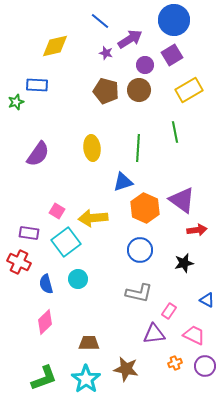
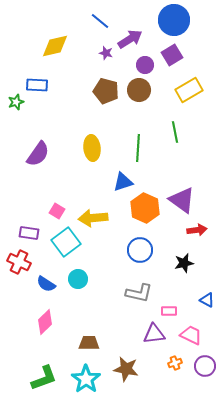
blue semicircle at (46, 284): rotated 42 degrees counterclockwise
pink rectangle at (169, 311): rotated 56 degrees clockwise
pink trapezoid at (194, 335): moved 3 px left
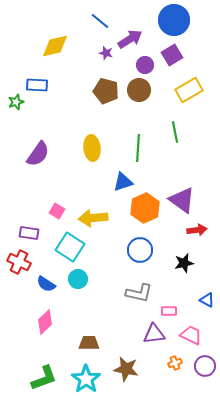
orange hexagon at (145, 208): rotated 12 degrees clockwise
cyan square at (66, 242): moved 4 px right, 5 px down; rotated 20 degrees counterclockwise
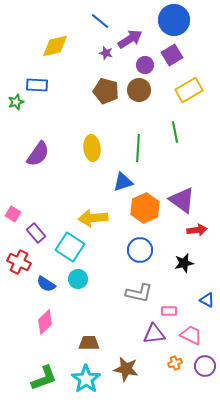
pink square at (57, 211): moved 44 px left, 3 px down
purple rectangle at (29, 233): moved 7 px right; rotated 42 degrees clockwise
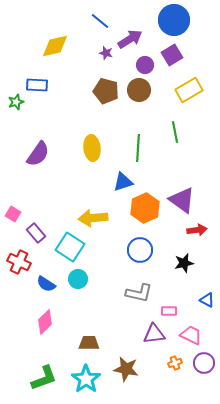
purple circle at (205, 366): moved 1 px left, 3 px up
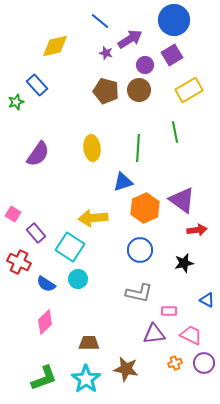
blue rectangle at (37, 85): rotated 45 degrees clockwise
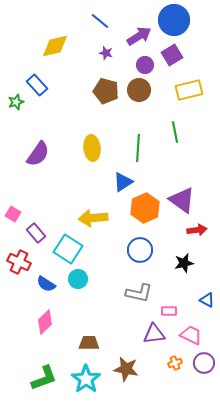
purple arrow at (130, 39): moved 9 px right, 3 px up
yellow rectangle at (189, 90): rotated 16 degrees clockwise
blue triangle at (123, 182): rotated 15 degrees counterclockwise
cyan square at (70, 247): moved 2 px left, 2 px down
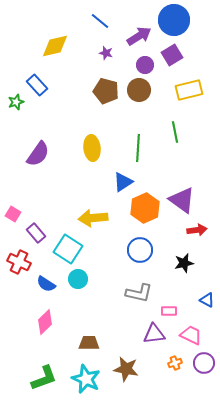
cyan star at (86, 379): rotated 12 degrees counterclockwise
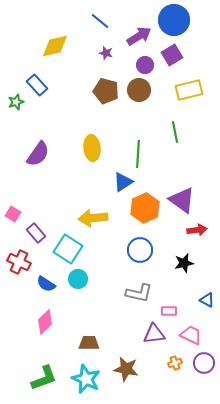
green line at (138, 148): moved 6 px down
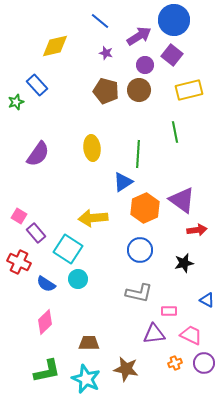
purple square at (172, 55): rotated 20 degrees counterclockwise
pink square at (13, 214): moved 6 px right, 2 px down
green L-shape at (44, 378): moved 3 px right, 7 px up; rotated 8 degrees clockwise
